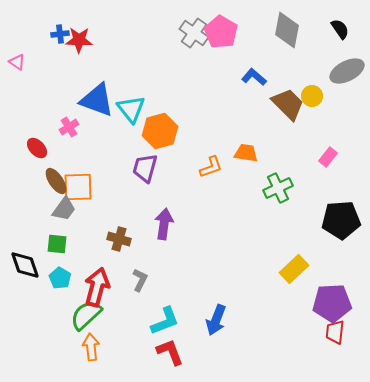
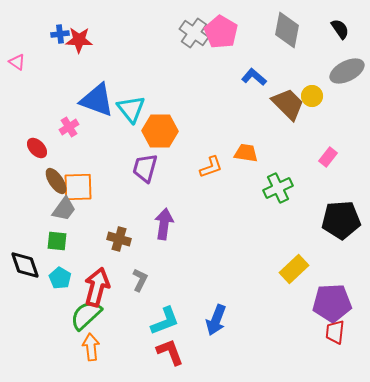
orange hexagon: rotated 16 degrees clockwise
green square: moved 3 px up
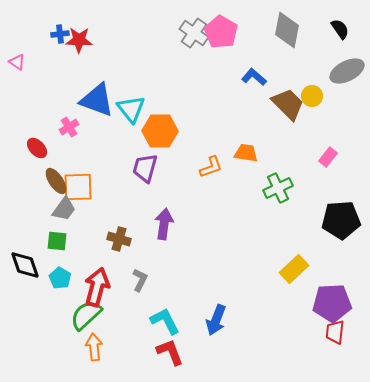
cyan L-shape: rotated 96 degrees counterclockwise
orange arrow: moved 3 px right
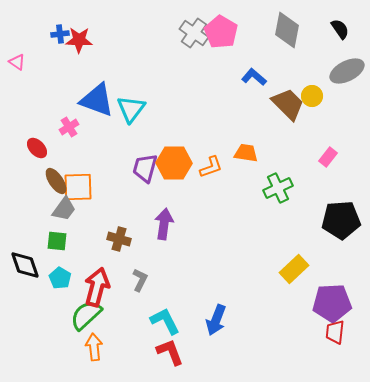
cyan triangle: rotated 16 degrees clockwise
orange hexagon: moved 14 px right, 32 px down
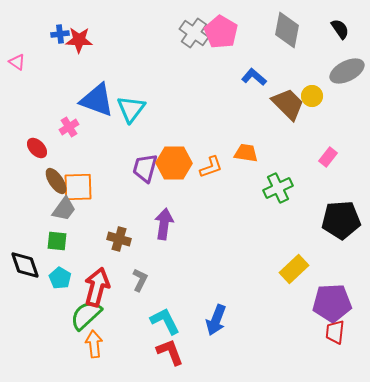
orange arrow: moved 3 px up
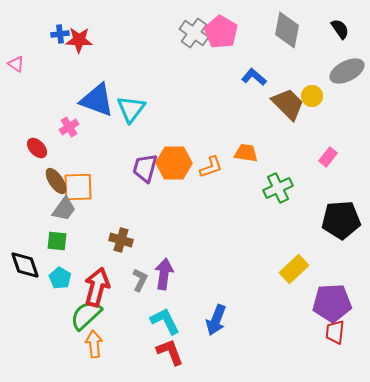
pink triangle: moved 1 px left, 2 px down
purple arrow: moved 50 px down
brown cross: moved 2 px right, 1 px down
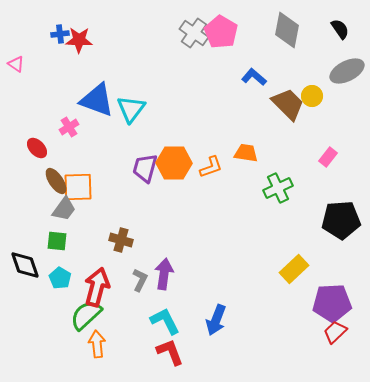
red trapezoid: rotated 40 degrees clockwise
orange arrow: moved 3 px right
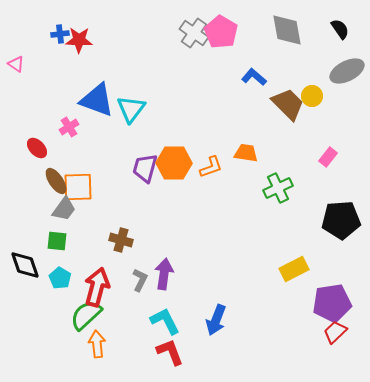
gray diamond: rotated 21 degrees counterclockwise
yellow rectangle: rotated 16 degrees clockwise
purple pentagon: rotated 6 degrees counterclockwise
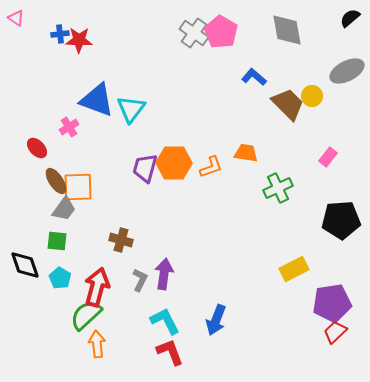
black semicircle: moved 10 px right, 11 px up; rotated 95 degrees counterclockwise
pink triangle: moved 46 px up
